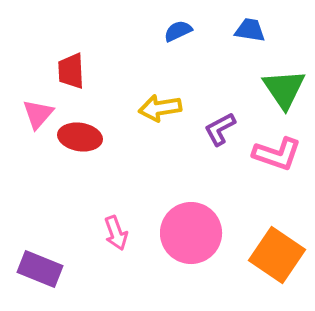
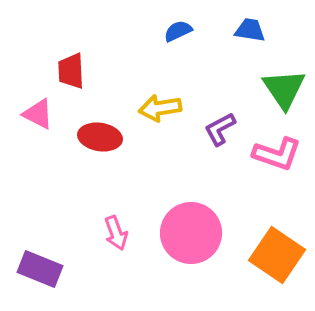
pink triangle: rotated 44 degrees counterclockwise
red ellipse: moved 20 px right
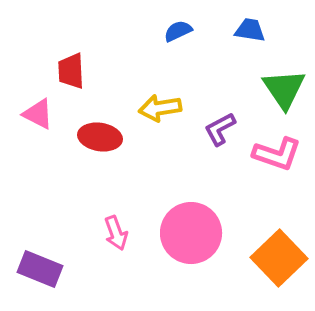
orange square: moved 2 px right, 3 px down; rotated 12 degrees clockwise
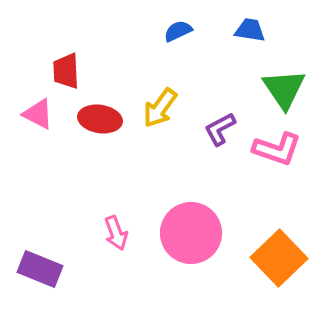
red trapezoid: moved 5 px left
yellow arrow: rotated 45 degrees counterclockwise
red ellipse: moved 18 px up
pink L-shape: moved 5 px up
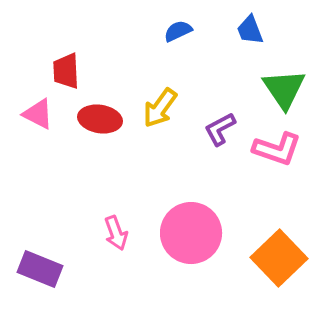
blue trapezoid: rotated 120 degrees counterclockwise
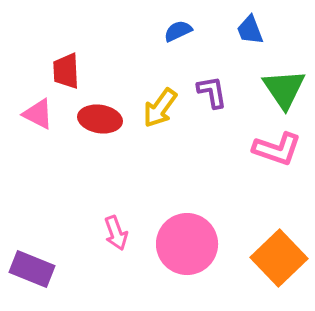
purple L-shape: moved 8 px left, 37 px up; rotated 108 degrees clockwise
pink circle: moved 4 px left, 11 px down
purple rectangle: moved 8 px left
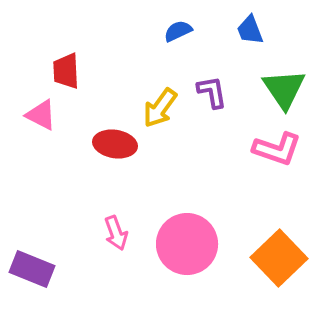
pink triangle: moved 3 px right, 1 px down
red ellipse: moved 15 px right, 25 px down
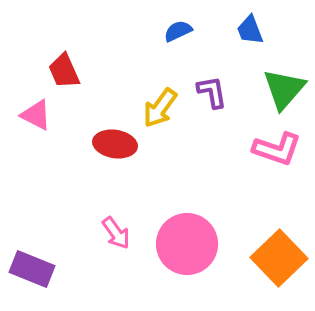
red trapezoid: moved 2 px left; rotated 21 degrees counterclockwise
green triangle: rotated 15 degrees clockwise
pink triangle: moved 5 px left
pink arrow: rotated 16 degrees counterclockwise
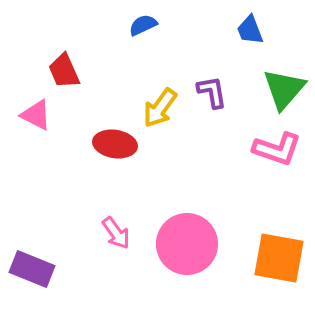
blue semicircle: moved 35 px left, 6 px up
orange square: rotated 36 degrees counterclockwise
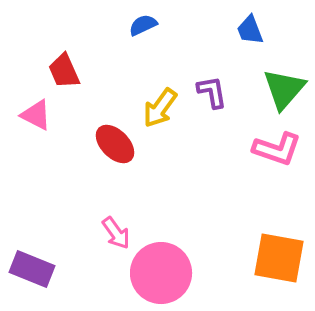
red ellipse: rotated 36 degrees clockwise
pink circle: moved 26 px left, 29 px down
